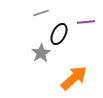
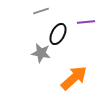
gray line: moved 2 px up
black ellipse: moved 1 px left
gray star: rotated 30 degrees counterclockwise
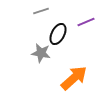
purple line: rotated 18 degrees counterclockwise
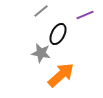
gray line: rotated 21 degrees counterclockwise
purple line: moved 1 px left, 7 px up
orange arrow: moved 13 px left, 3 px up
